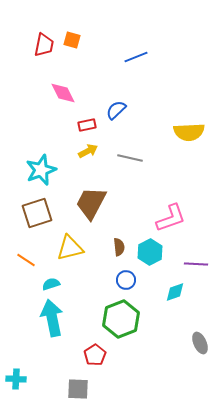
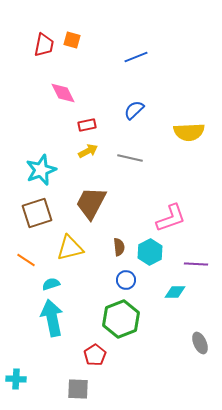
blue semicircle: moved 18 px right
cyan diamond: rotated 20 degrees clockwise
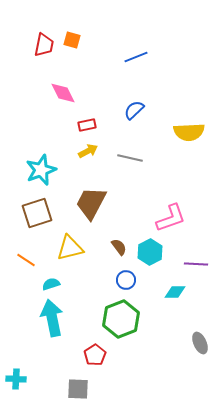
brown semicircle: rotated 30 degrees counterclockwise
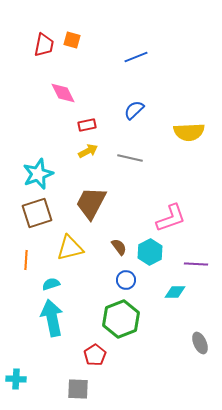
cyan star: moved 3 px left, 4 px down
orange line: rotated 60 degrees clockwise
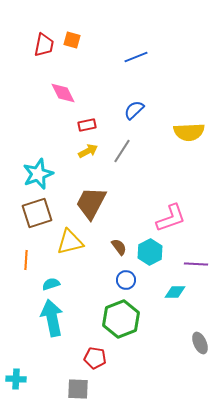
gray line: moved 8 px left, 7 px up; rotated 70 degrees counterclockwise
yellow triangle: moved 6 px up
red pentagon: moved 3 px down; rotated 30 degrees counterclockwise
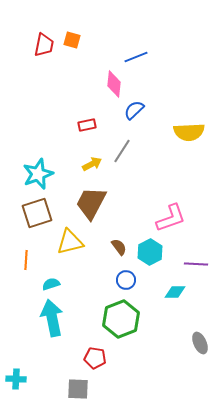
pink diamond: moved 51 px right, 9 px up; rotated 32 degrees clockwise
yellow arrow: moved 4 px right, 13 px down
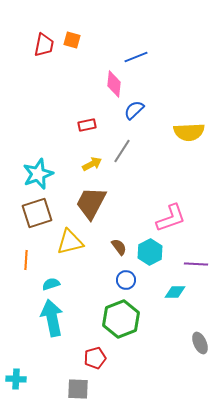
red pentagon: rotated 25 degrees counterclockwise
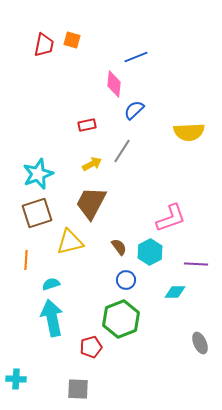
red pentagon: moved 4 px left, 11 px up
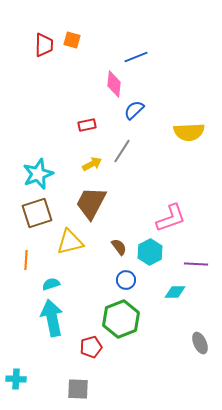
red trapezoid: rotated 10 degrees counterclockwise
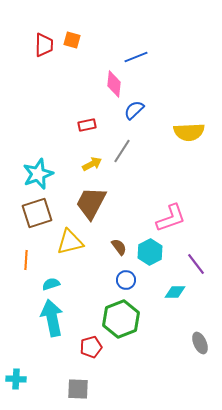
purple line: rotated 50 degrees clockwise
